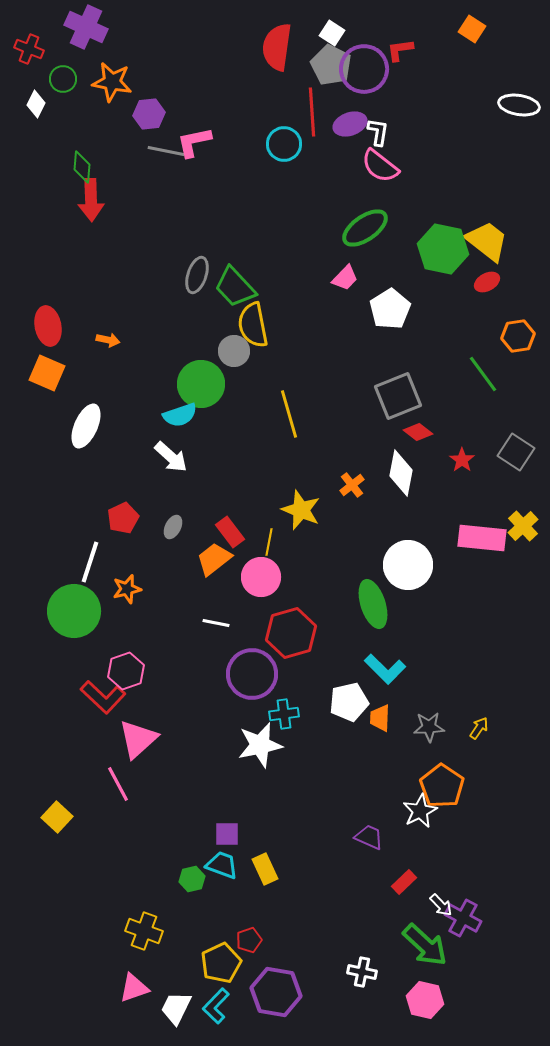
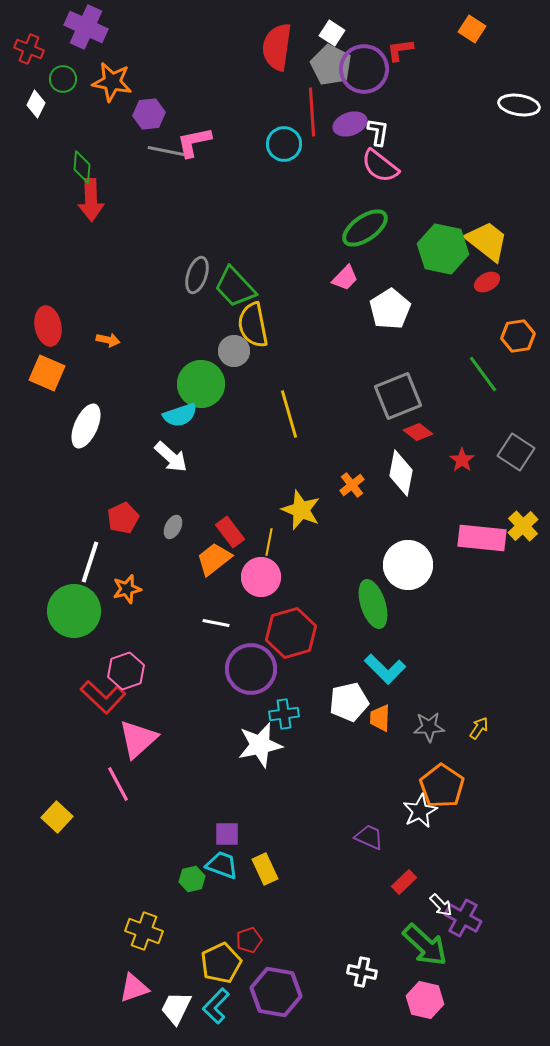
purple circle at (252, 674): moved 1 px left, 5 px up
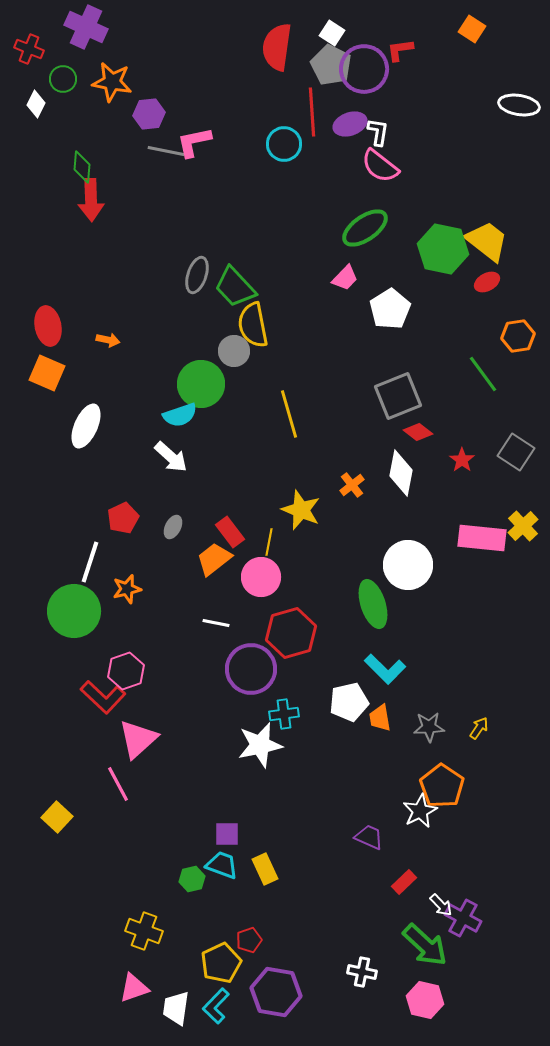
orange trapezoid at (380, 718): rotated 12 degrees counterclockwise
white trapezoid at (176, 1008): rotated 18 degrees counterclockwise
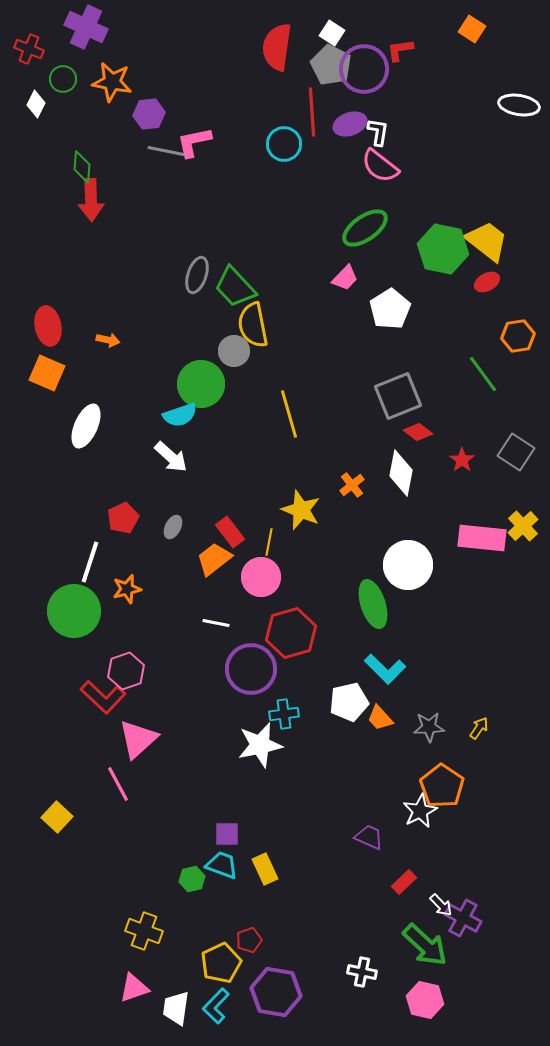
orange trapezoid at (380, 718): rotated 32 degrees counterclockwise
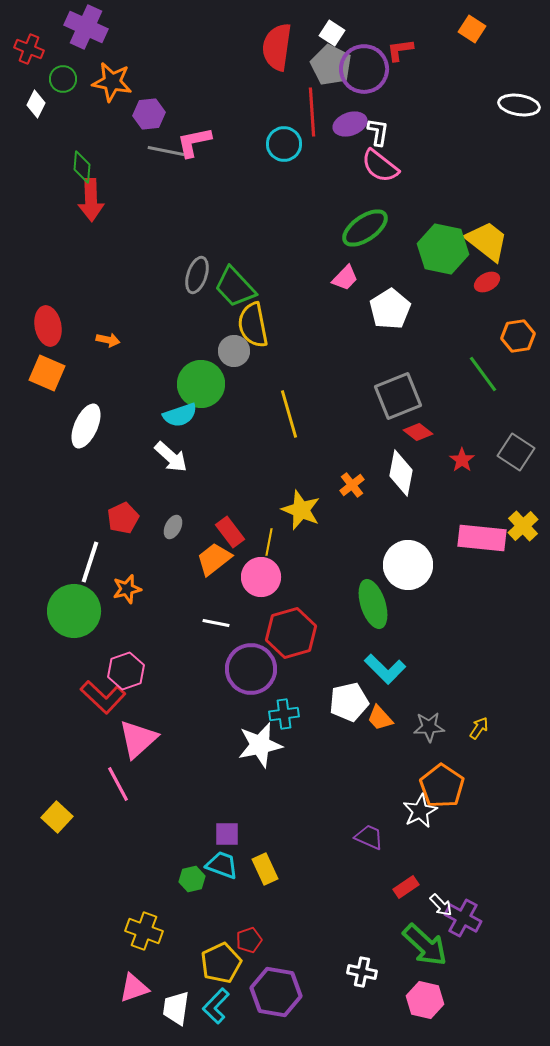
red rectangle at (404, 882): moved 2 px right, 5 px down; rotated 10 degrees clockwise
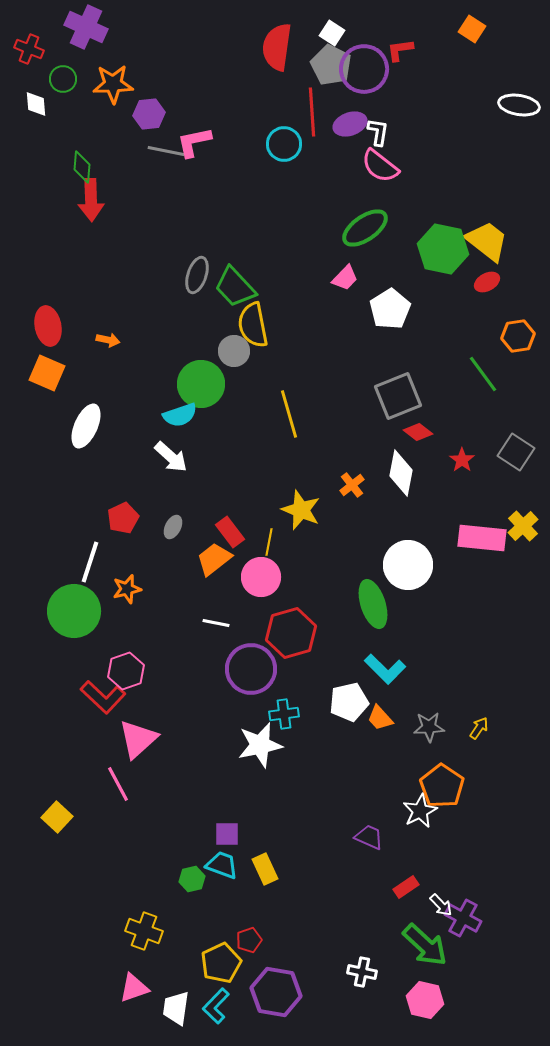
orange star at (112, 82): moved 1 px right, 2 px down; rotated 12 degrees counterclockwise
white diamond at (36, 104): rotated 32 degrees counterclockwise
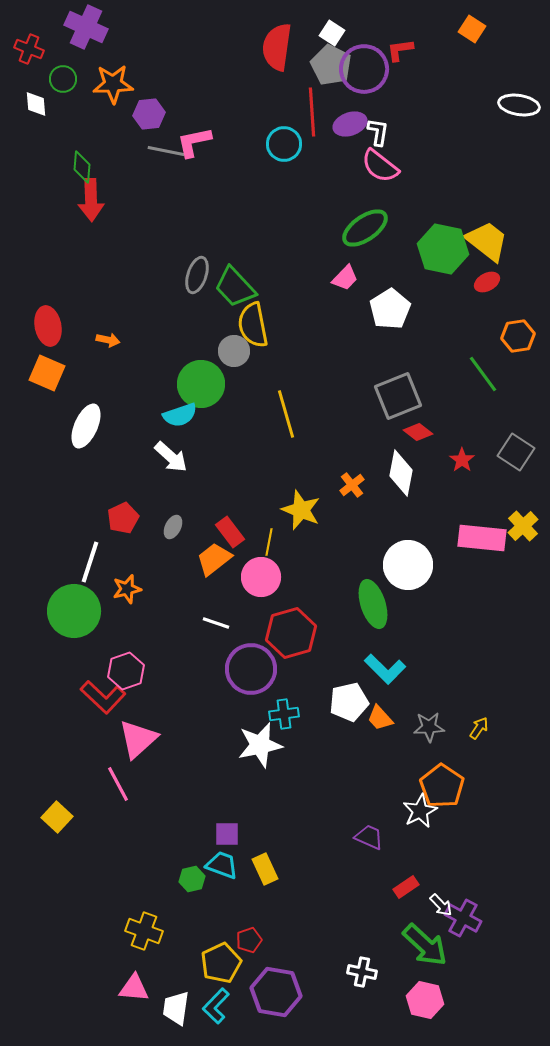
yellow line at (289, 414): moved 3 px left
white line at (216, 623): rotated 8 degrees clockwise
pink triangle at (134, 988): rotated 24 degrees clockwise
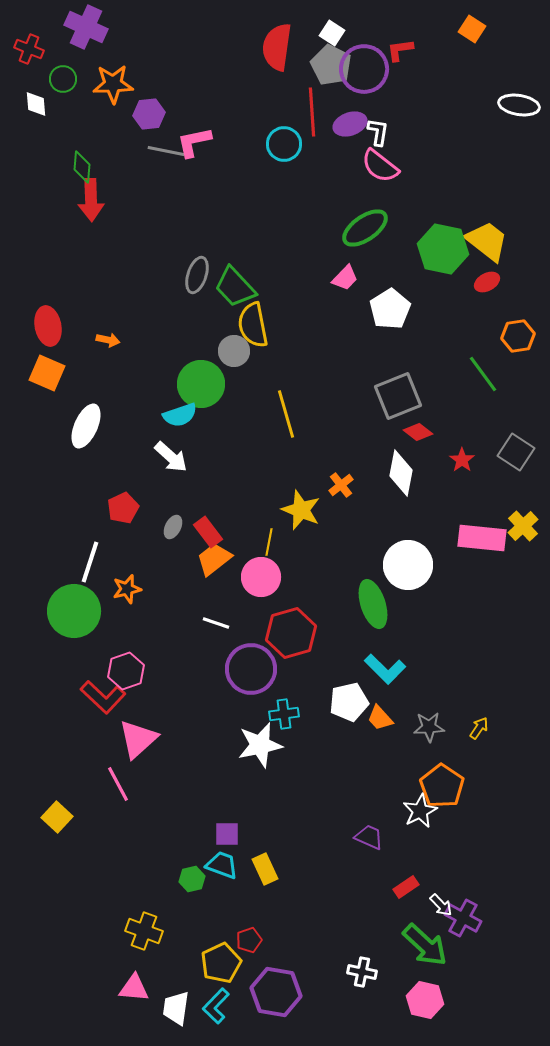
orange cross at (352, 485): moved 11 px left
red pentagon at (123, 518): moved 10 px up
red rectangle at (230, 532): moved 22 px left
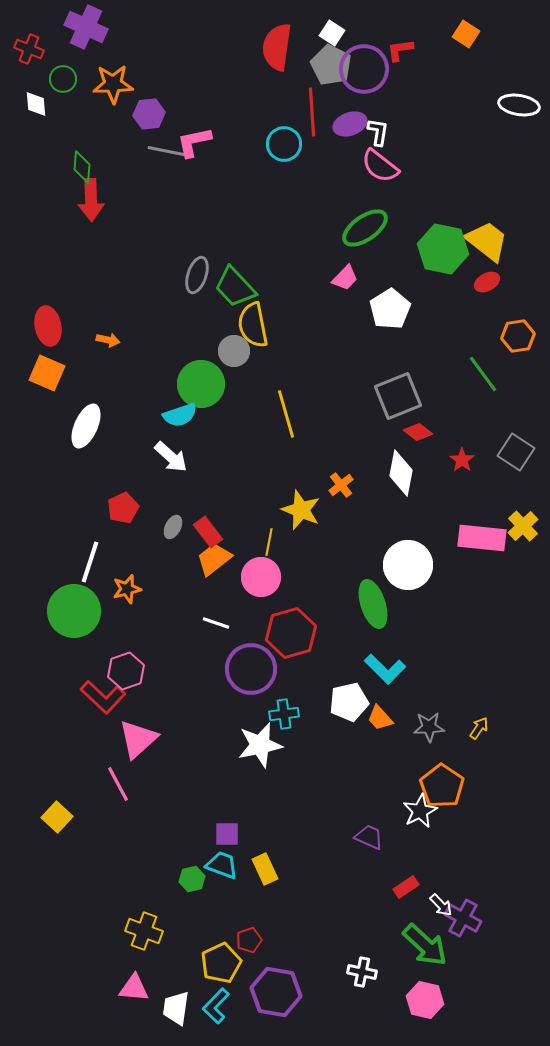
orange square at (472, 29): moved 6 px left, 5 px down
